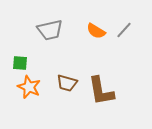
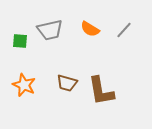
orange semicircle: moved 6 px left, 2 px up
green square: moved 22 px up
orange star: moved 5 px left, 2 px up
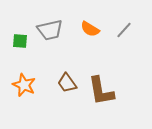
brown trapezoid: rotated 40 degrees clockwise
